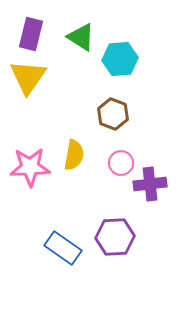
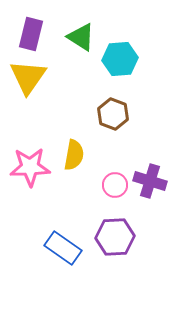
pink circle: moved 6 px left, 22 px down
purple cross: moved 3 px up; rotated 24 degrees clockwise
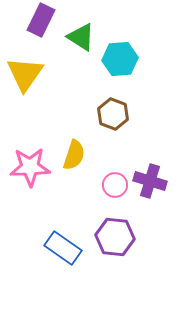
purple rectangle: moved 10 px right, 14 px up; rotated 12 degrees clockwise
yellow triangle: moved 3 px left, 3 px up
yellow semicircle: rotated 8 degrees clockwise
purple hexagon: rotated 9 degrees clockwise
